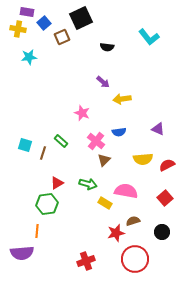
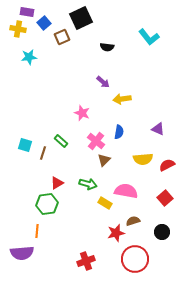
blue semicircle: rotated 72 degrees counterclockwise
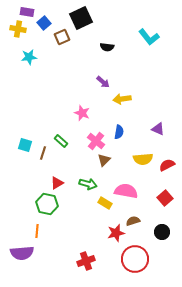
green hexagon: rotated 20 degrees clockwise
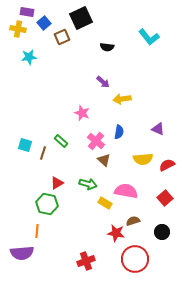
brown triangle: rotated 32 degrees counterclockwise
red star: rotated 24 degrees clockwise
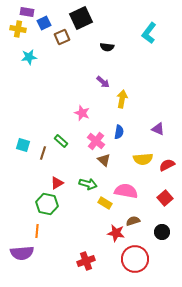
blue square: rotated 16 degrees clockwise
cyan L-shape: moved 4 px up; rotated 75 degrees clockwise
yellow arrow: rotated 108 degrees clockwise
cyan square: moved 2 px left
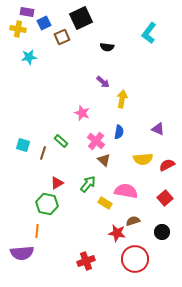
green arrow: rotated 66 degrees counterclockwise
red star: moved 1 px right
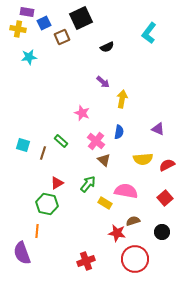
black semicircle: rotated 32 degrees counterclockwise
purple semicircle: rotated 75 degrees clockwise
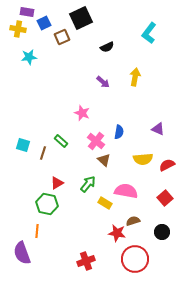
yellow arrow: moved 13 px right, 22 px up
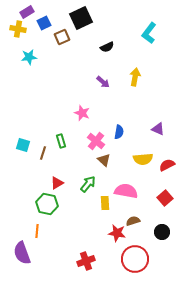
purple rectangle: rotated 40 degrees counterclockwise
green rectangle: rotated 32 degrees clockwise
yellow rectangle: rotated 56 degrees clockwise
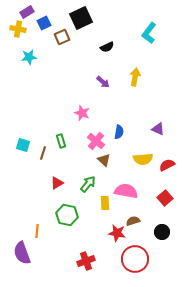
green hexagon: moved 20 px right, 11 px down
